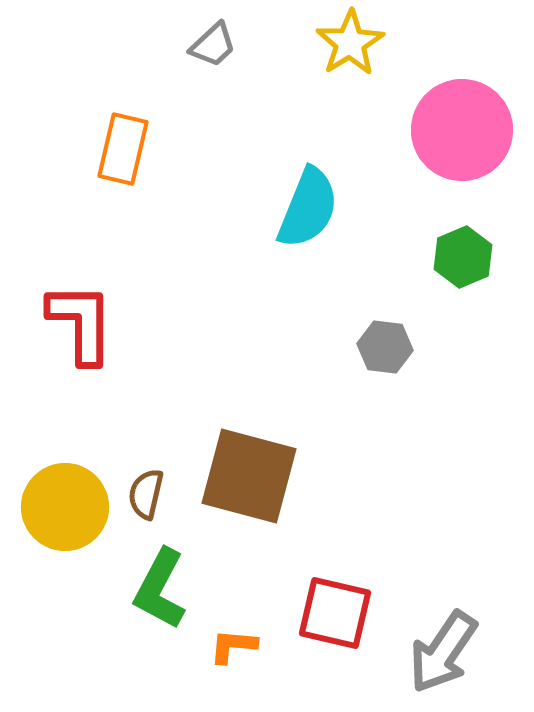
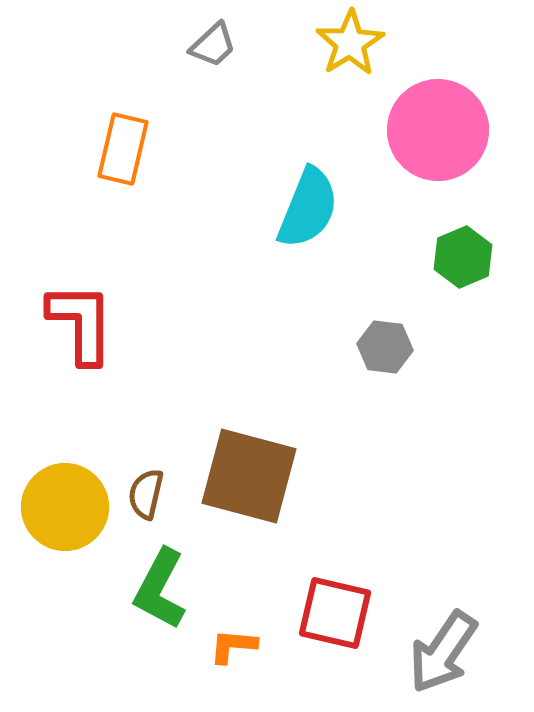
pink circle: moved 24 px left
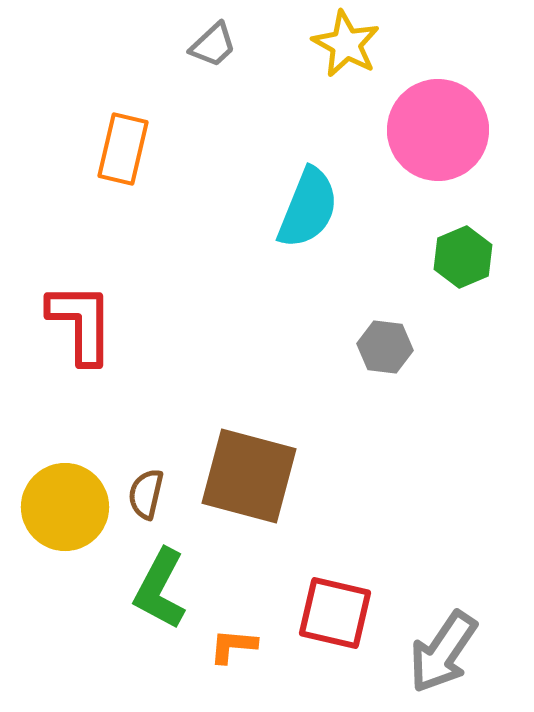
yellow star: moved 4 px left, 1 px down; rotated 12 degrees counterclockwise
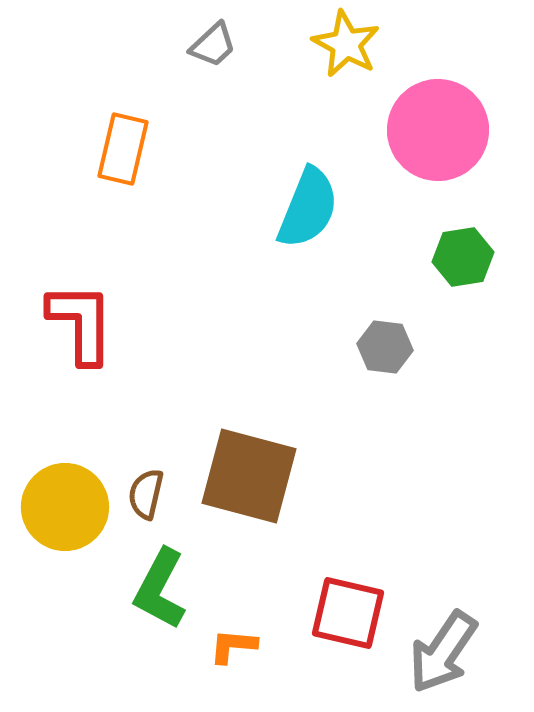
green hexagon: rotated 14 degrees clockwise
red square: moved 13 px right
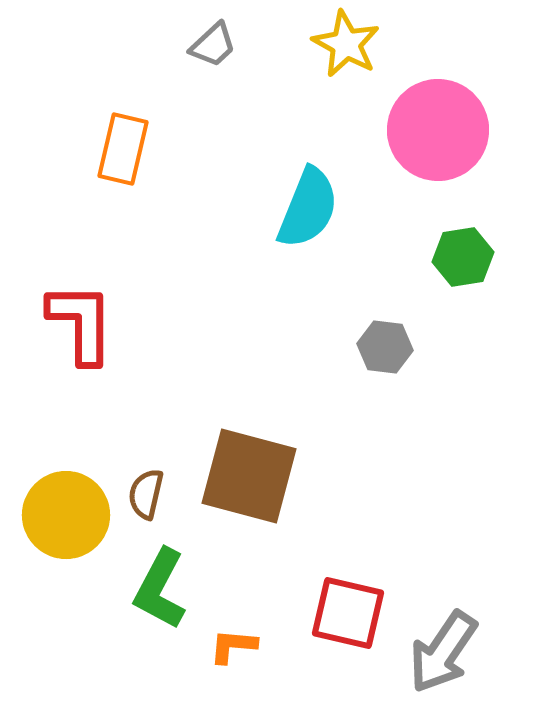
yellow circle: moved 1 px right, 8 px down
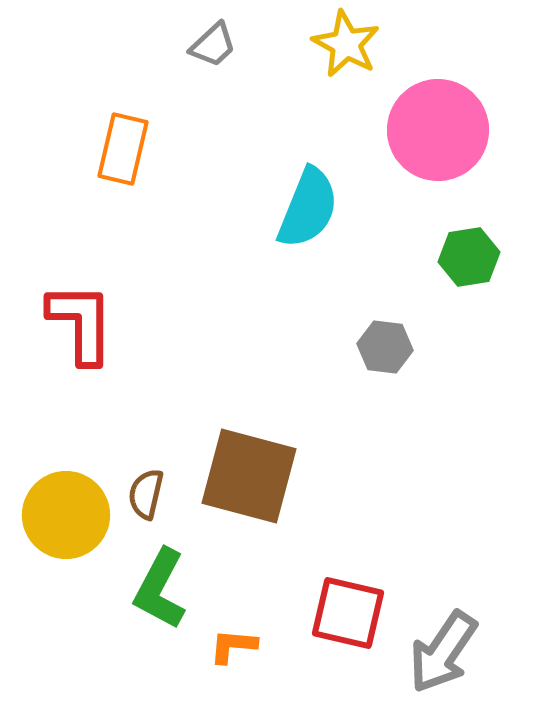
green hexagon: moved 6 px right
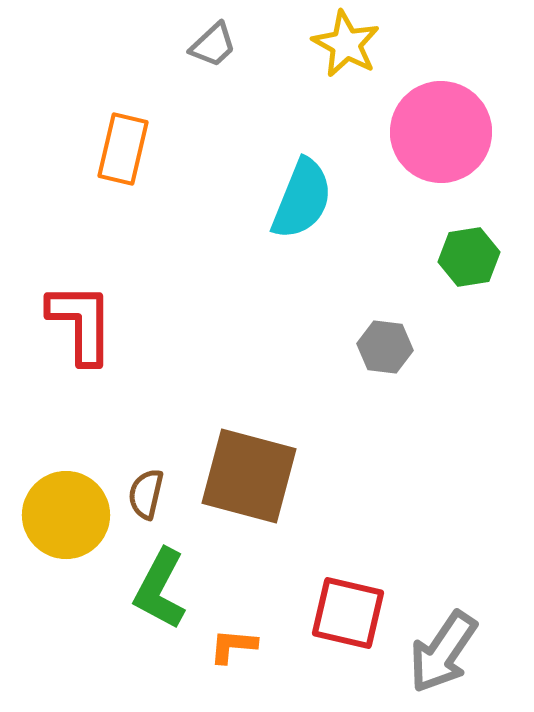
pink circle: moved 3 px right, 2 px down
cyan semicircle: moved 6 px left, 9 px up
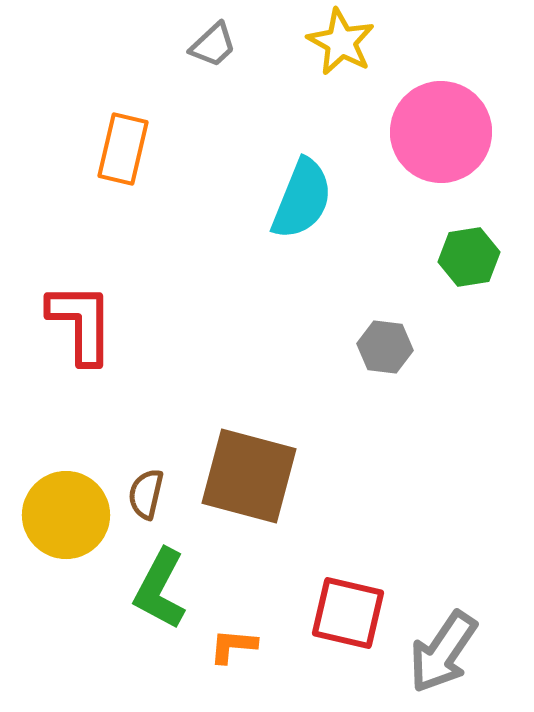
yellow star: moved 5 px left, 2 px up
